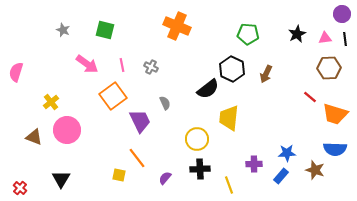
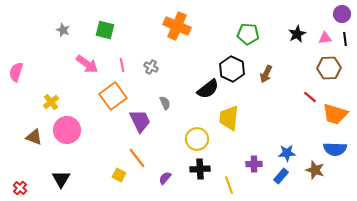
yellow square: rotated 16 degrees clockwise
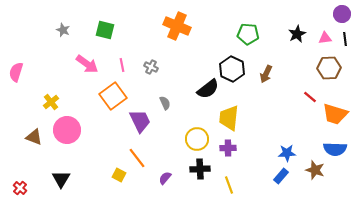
purple cross: moved 26 px left, 16 px up
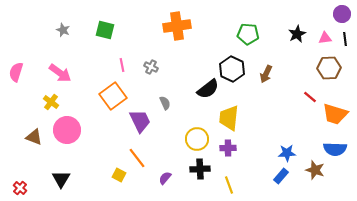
orange cross: rotated 32 degrees counterclockwise
pink arrow: moved 27 px left, 9 px down
yellow cross: rotated 14 degrees counterclockwise
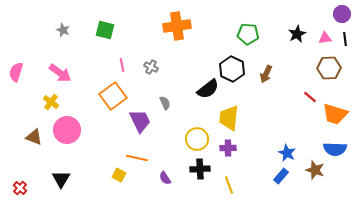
blue star: rotated 30 degrees clockwise
orange line: rotated 40 degrees counterclockwise
purple semicircle: rotated 72 degrees counterclockwise
